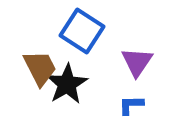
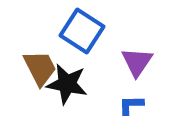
black star: rotated 30 degrees counterclockwise
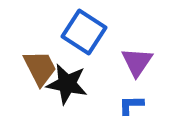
blue square: moved 2 px right, 1 px down
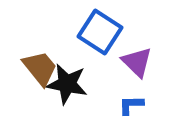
blue square: moved 16 px right
purple triangle: rotated 20 degrees counterclockwise
brown trapezoid: rotated 12 degrees counterclockwise
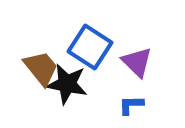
blue square: moved 10 px left, 15 px down
brown trapezoid: moved 1 px right
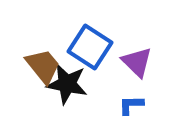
brown trapezoid: moved 2 px right, 2 px up
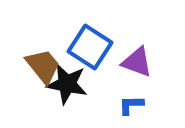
purple triangle: rotated 24 degrees counterclockwise
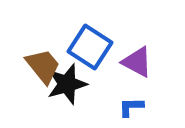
purple triangle: rotated 8 degrees clockwise
black star: rotated 27 degrees counterclockwise
blue L-shape: moved 2 px down
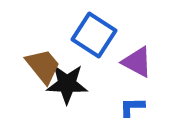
blue square: moved 4 px right, 12 px up
black star: rotated 18 degrees clockwise
blue L-shape: moved 1 px right
